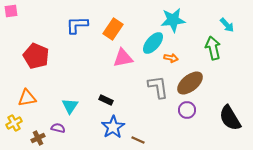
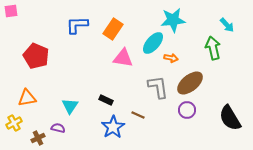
pink triangle: rotated 20 degrees clockwise
brown line: moved 25 px up
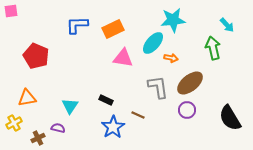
orange rectangle: rotated 30 degrees clockwise
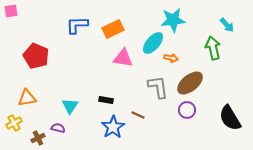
black rectangle: rotated 16 degrees counterclockwise
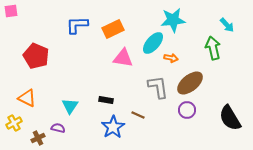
orange triangle: rotated 36 degrees clockwise
